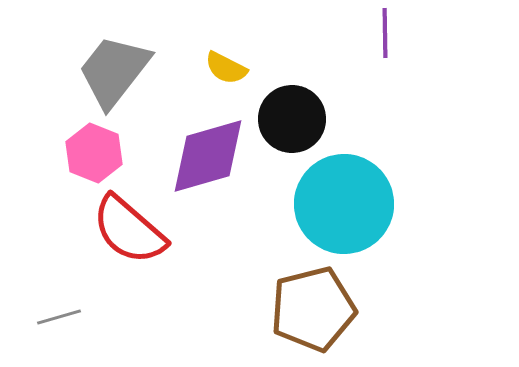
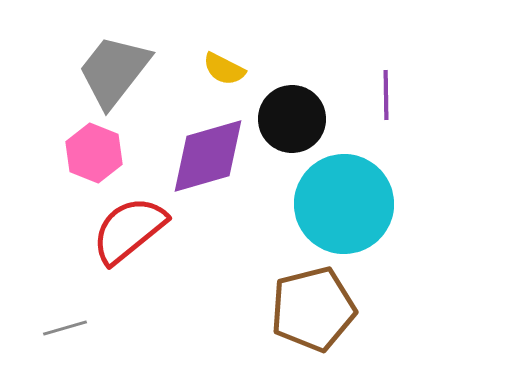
purple line: moved 1 px right, 62 px down
yellow semicircle: moved 2 px left, 1 px down
red semicircle: rotated 100 degrees clockwise
gray line: moved 6 px right, 11 px down
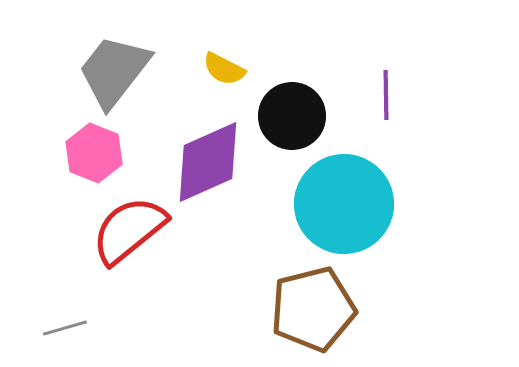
black circle: moved 3 px up
purple diamond: moved 6 px down; rotated 8 degrees counterclockwise
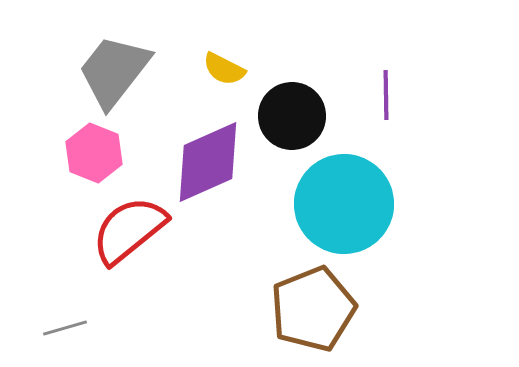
brown pentagon: rotated 8 degrees counterclockwise
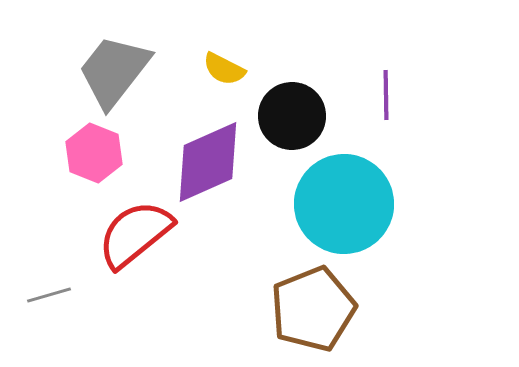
red semicircle: moved 6 px right, 4 px down
gray line: moved 16 px left, 33 px up
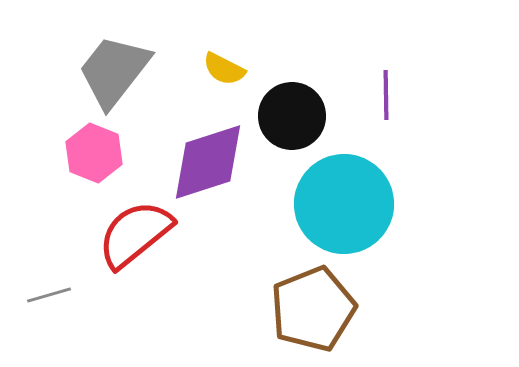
purple diamond: rotated 6 degrees clockwise
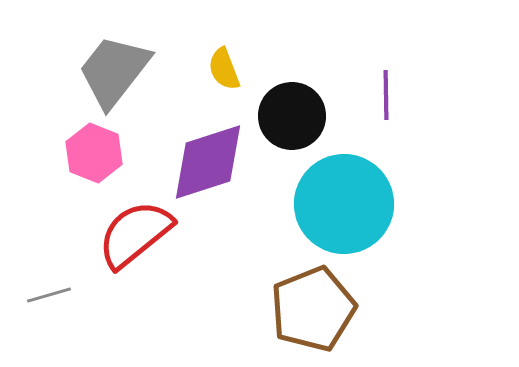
yellow semicircle: rotated 42 degrees clockwise
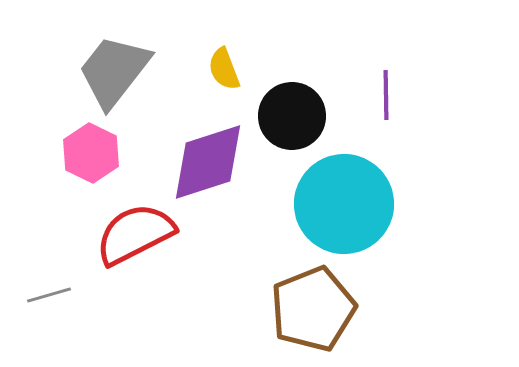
pink hexagon: moved 3 px left; rotated 4 degrees clockwise
red semicircle: rotated 12 degrees clockwise
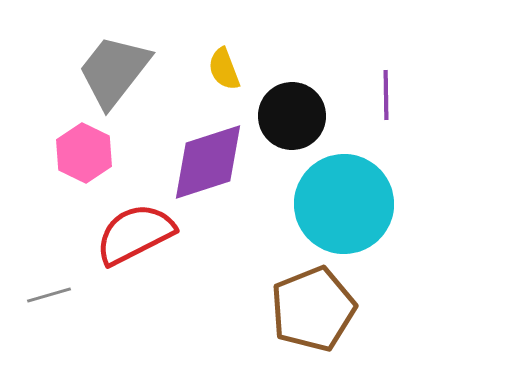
pink hexagon: moved 7 px left
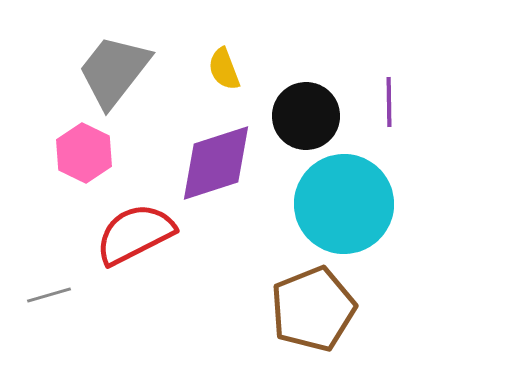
purple line: moved 3 px right, 7 px down
black circle: moved 14 px right
purple diamond: moved 8 px right, 1 px down
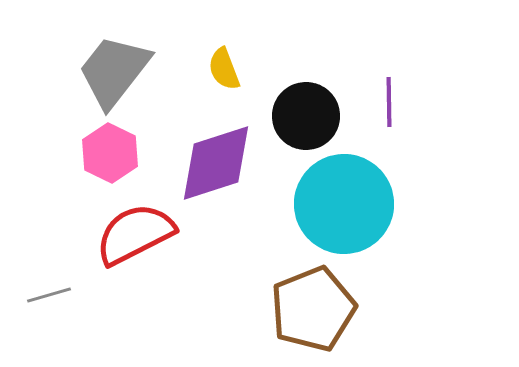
pink hexagon: moved 26 px right
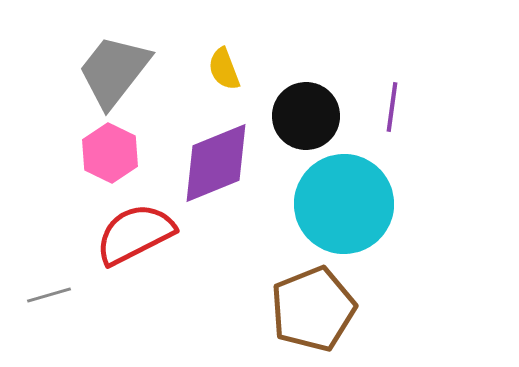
purple line: moved 3 px right, 5 px down; rotated 9 degrees clockwise
purple diamond: rotated 4 degrees counterclockwise
